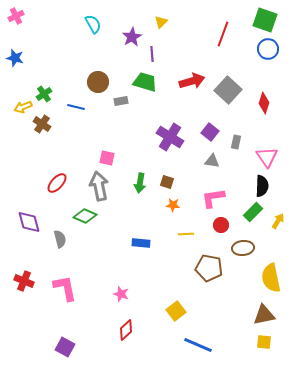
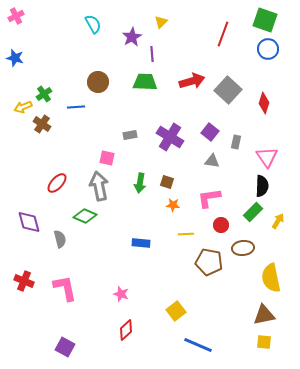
green trapezoid at (145, 82): rotated 15 degrees counterclockwise
gray rectangle at (121, 101): moved 9 px right, 34 px down
blue line at (76, 107): rotated 18 degrees counterclockwise
pink L-shape at (213, 198): moved 4 px left
brown pentagon at (209, 268): moved 6 px up
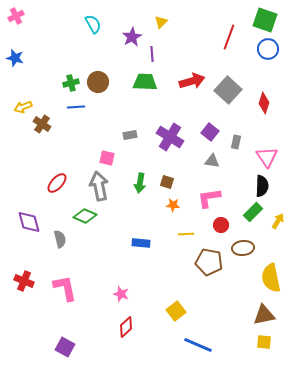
red line at (223, 34): moved 6 px right, 3 px down
green cross at (44, 94): moved 27 px right, 11 px up; rotated 21 degrees clockwise
red diamond at (126, 330): moved 3 px up
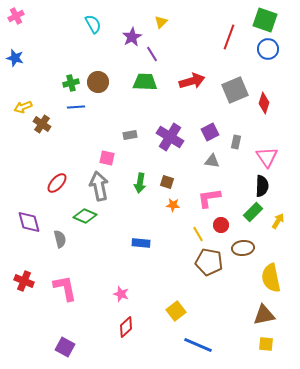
purple line at (152, 54): rotated 28 degrees counterclockwise
gray square at (228, 90): moved 7 px right; rotated 24 degrees clockwise
purple square at (210, 132): rotated 24 degrees clockwise
yellow line at (186, 234): moved 12 px right; rotated 63 degrees clockwise
yellow square at (264, 342): moved 2 px right, 2 px down
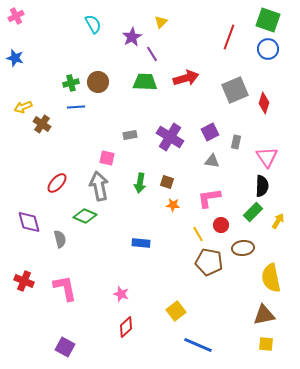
green square at (265, 20): moved 3 px right
red arrow at (192, 81): moved 6 px left, 3 px up
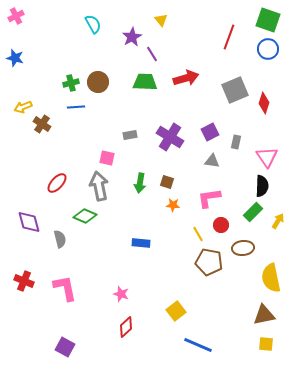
yellow triangle at (161, 22): moved 2 px up; rotated 24 degrees counterclockwise
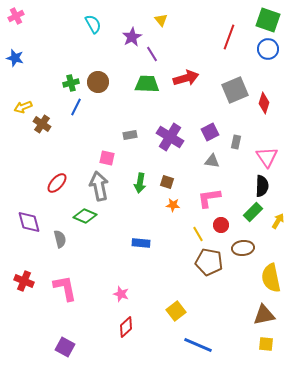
green trapezoid at (145, 82): moved 2 px right, 2 px down
blue line at (76, 107): rotated 60 degrees counterclockwise
